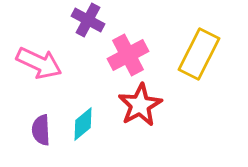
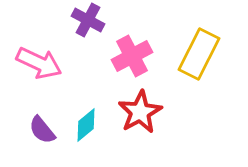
pink cross: moved 4 px right, 1 px down
red star: moved 7 px down
cyan diamond: moved 3 px right, 1 px down
purple semicircle: moved 1 px right; rotated 36 degrees counterclockwise
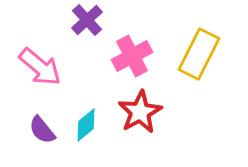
purple cross: moved 1 px left; rotated 20 degrees clockwise
pink arrow: moved 1 px right, 4 px down; rotated 15 degrees clockwise
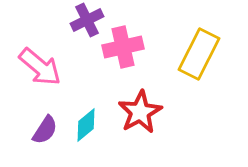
purple cross: rotated 16 degrees clockwise
pink cross: moved 9 px left, 9 px up; rotated 15 degrees clockwise
purple semicircle: moved 3 px right; rotated 108 degrees counterclockwise
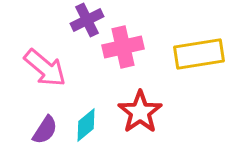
yellow rectangle: rotated 54 degrees clockwise
pink arrow: moved 5 px right, 1 px down
red star: rotated 6 degrees counterclockwise
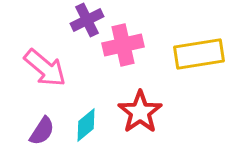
pink cross: moved 2 px up
purple semicircle: moved 3 px left, 1 px down
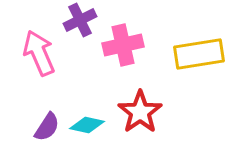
purple cross: moved 7 px left
pink arrow: moved 6 px left, 15 px up; rotated 153 degrees counterclockwise
cyan diamond: moved 1 px right; rotated 52 degrees clockwise
purple semicircle: moved 5 px right, 4 px up
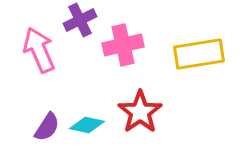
pink arrow: moved 3 px up
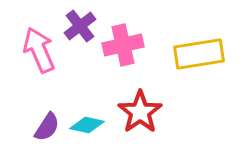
purple cross: moved 6 px down; rotated 12 degrees counterclockwise
